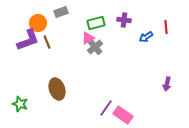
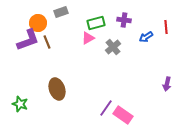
gray cross: moved 18 px right
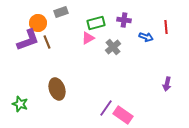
blue arrow: rotated 128 degrees counterclockwise
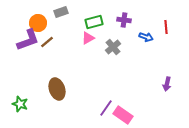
green rectangle: moved 2 px left, 1 px up
brown line: rotated 72 degrees clockwise
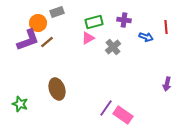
gray rectangle: moved 4 px left
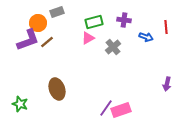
pink rectangle: moved 2 px left, 5 px up; rotated 54 degrees counterclockwise
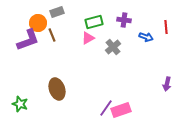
brown line: moved 5 px right, 7 px up; rotated 72 degrees counterclockwise
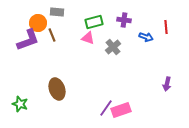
gray rectangle: rotated 24 degrees clockwise
pink triangle: rotated 48 degrees clockwise
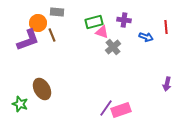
pink triangle: moved 14 px right, 6 px up
brown ellipse: moved 15 px left; rotated 10 degrees counterclockwise
